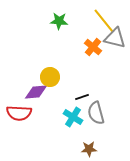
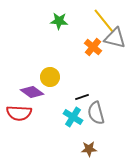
purple diamond: moved 4 px left; rotated 40 degrees clockwise
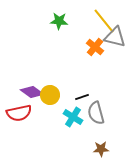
gray triangle: moved 1 px up
orange cross: moved 2 px right
yellow circle: moved 18 px down
red semicircle: rotated 15 degrees counterclockwise
brown star: moved 12 px right
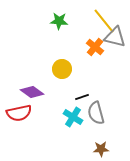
yellow circle: moved 12 px right, 26 px up
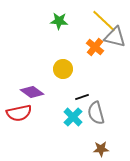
yellow line: rotated 8 degrees counterclockwise
yellow circle: moved 1 px right
cyan cross: rotated 12 degrees clockwise
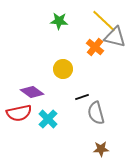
cyan cross: moved 25 px left, 2 px down
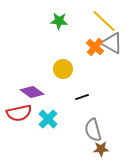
gray triangle: moved 3 px left, 6 px down; rotated 15 degrees clockwise
gray semicircle: moved 3 px left, 17 px down
